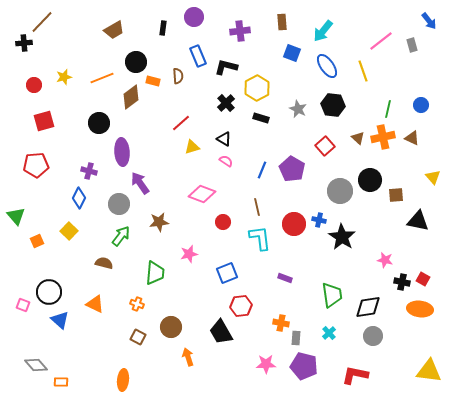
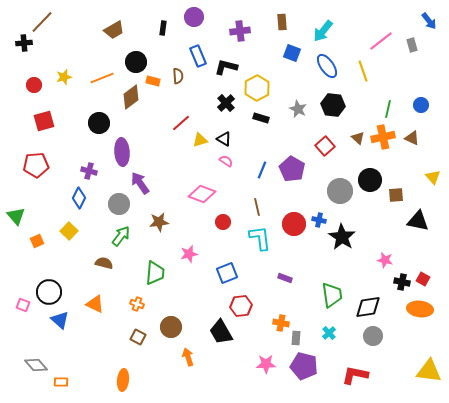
yellow triangle at (192, 147): moved 8 px right, 7 px up
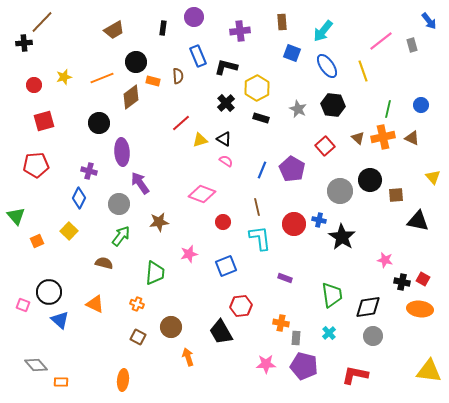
blue square at (227, 273): moved 1 px left, 7 px up
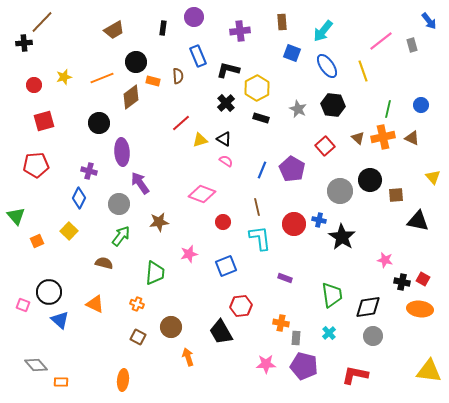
black L-shape at (226, 67): moved 2 px right, 3 px down
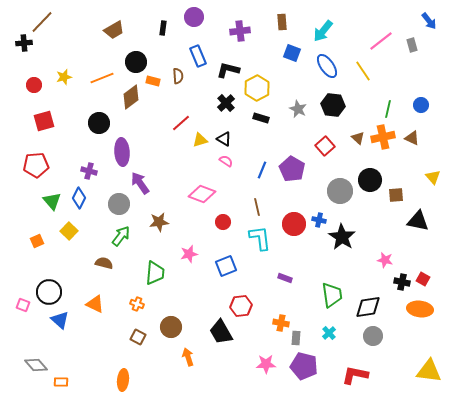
yellow line at (363, 71): rotated 15 degrees counterclockwise
green triangle at (16, 216): moved 36 px right, 15 px up
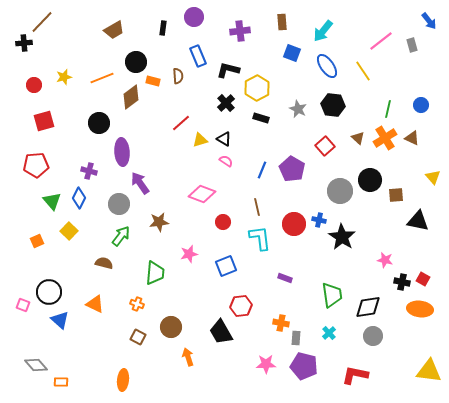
orange cross at (383, 137): moved 2 px right, 1 px down; rotated 20 degrees counterclockwise
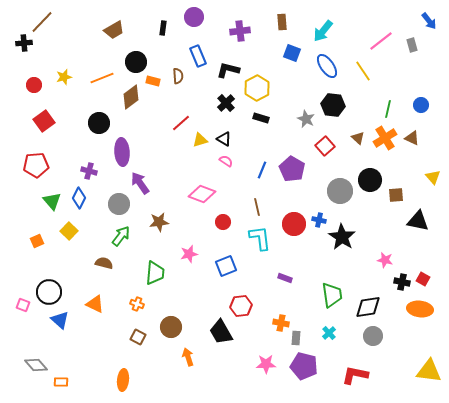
gray star at (298, 109): moved 8 px right, 10 px down
red square at (44, 121): rotated 20 degrees counterclockwise
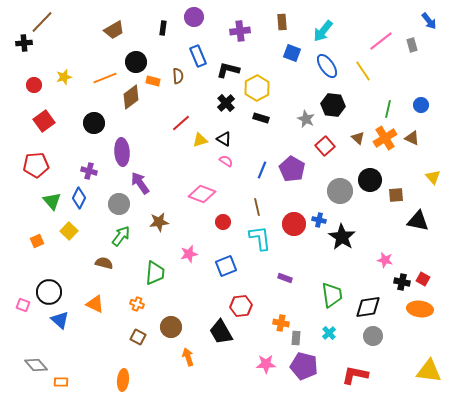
orange line at (102, 78): moved 3 px right
black circle at (99, 123): moved 5 px left
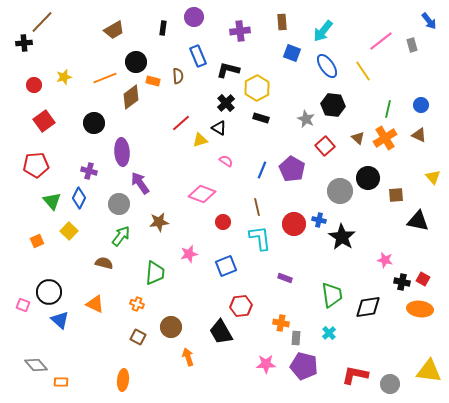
brown triangle at (412, 138): moved 7 px right, 3 px up
black triangle at (224, 139): moved 5 px left, 11 px up
black circle at (370, 180): moved 2 px left, 2 px up
gray circle at (373, 336): moved 17 px right, 48 px down
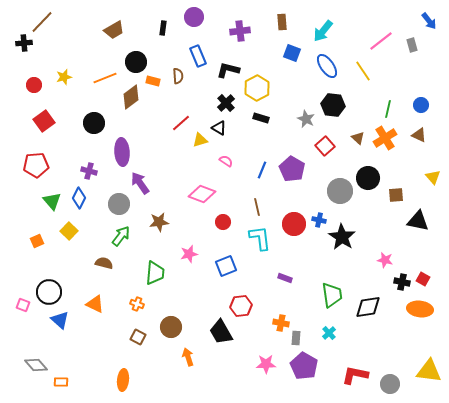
purple pentagon at (304, 366): rotated 16 degrees clockwise
